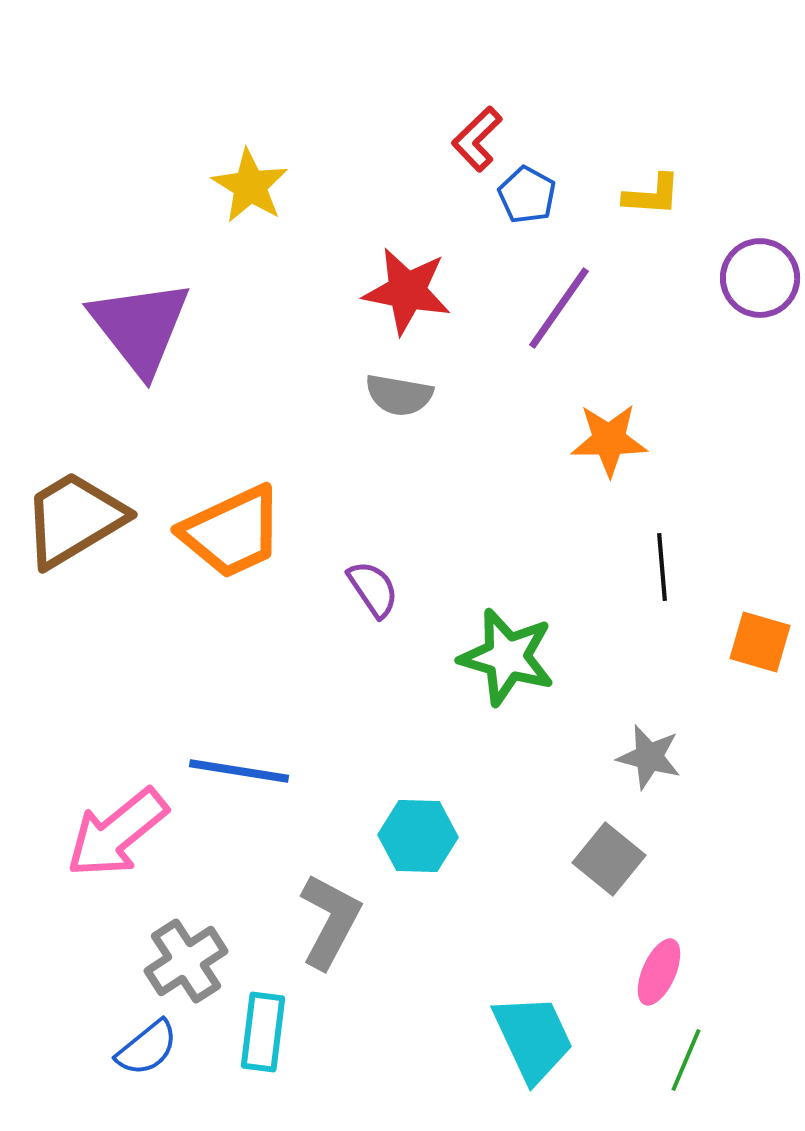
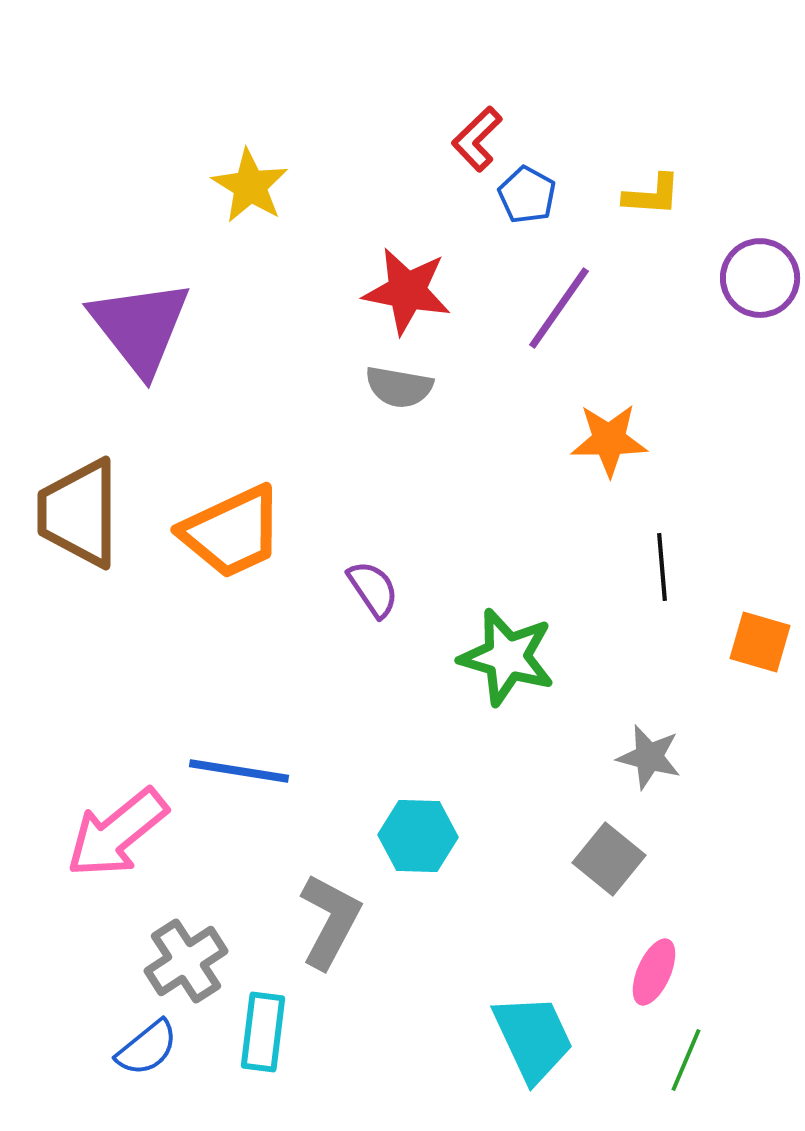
gray semicircle: moved 8 px up
brown trapezoid: moved 5 px right, 6 px up; rotated 59 degrees counterclockwise
pink ellipse: moved 5 px left
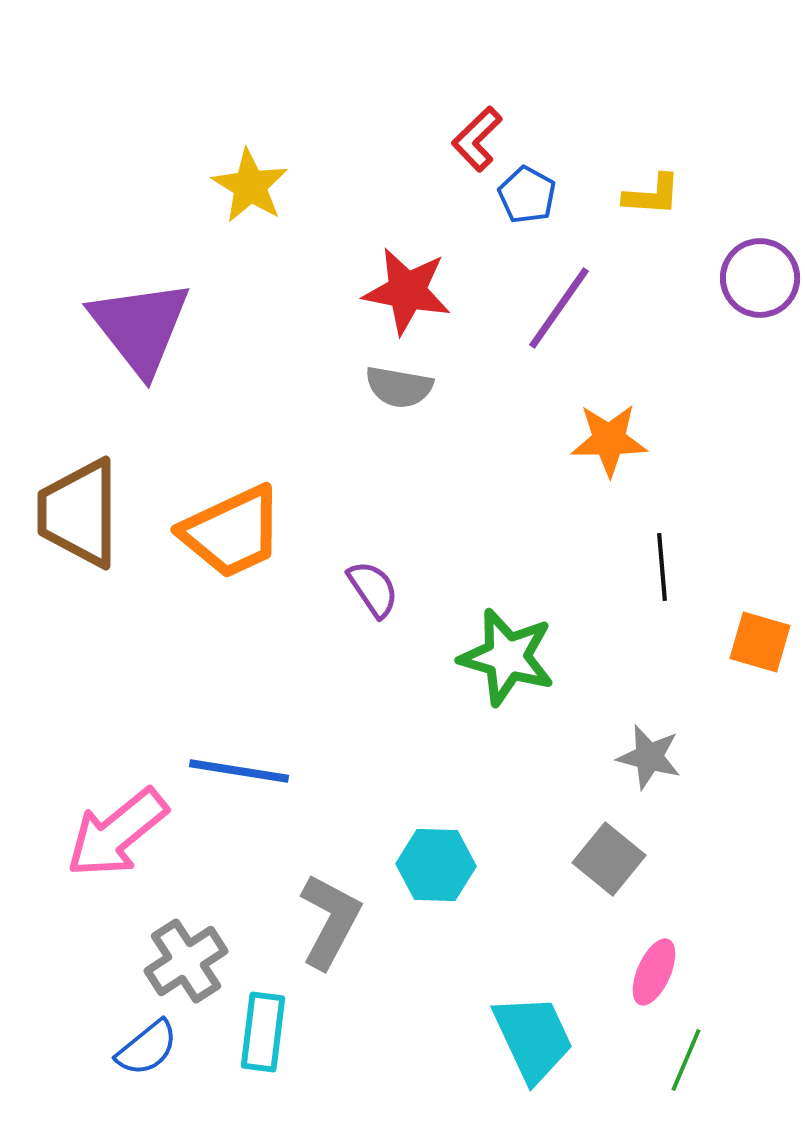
cyan hexagon: moved 18 px right, 29 px down
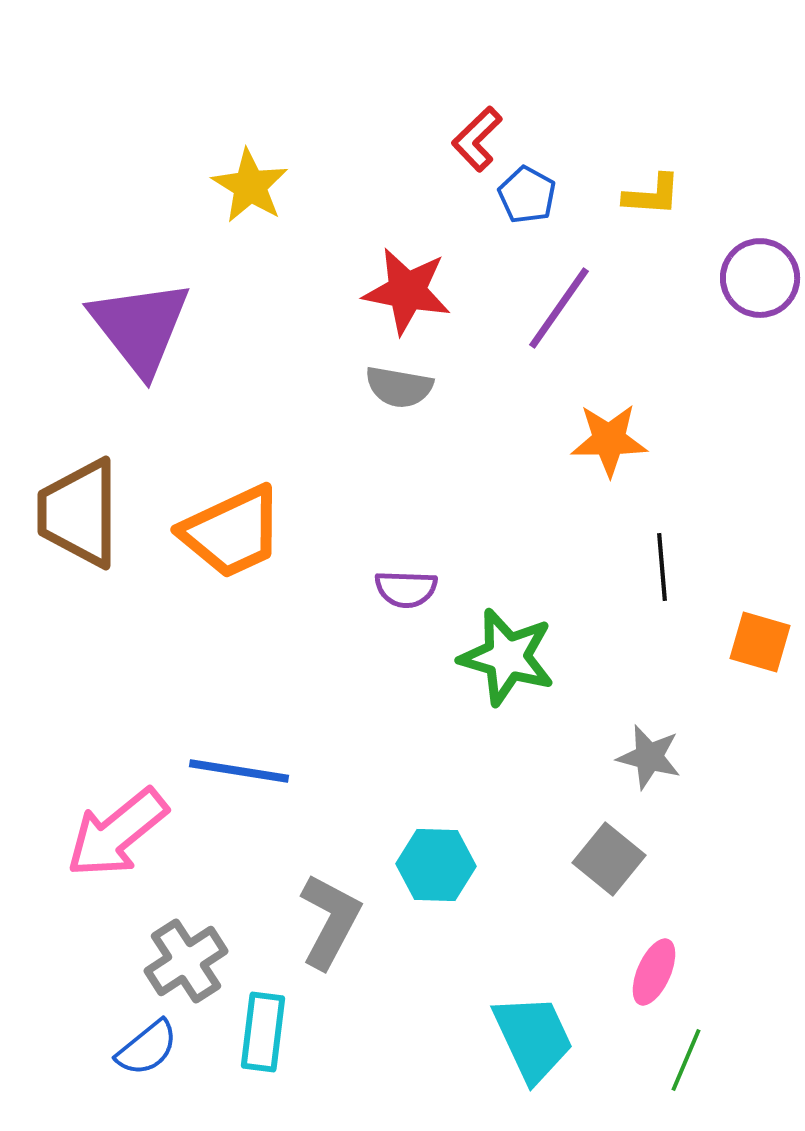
purple semicircle: moved 33 px right; rotated 126 degrees clockwise
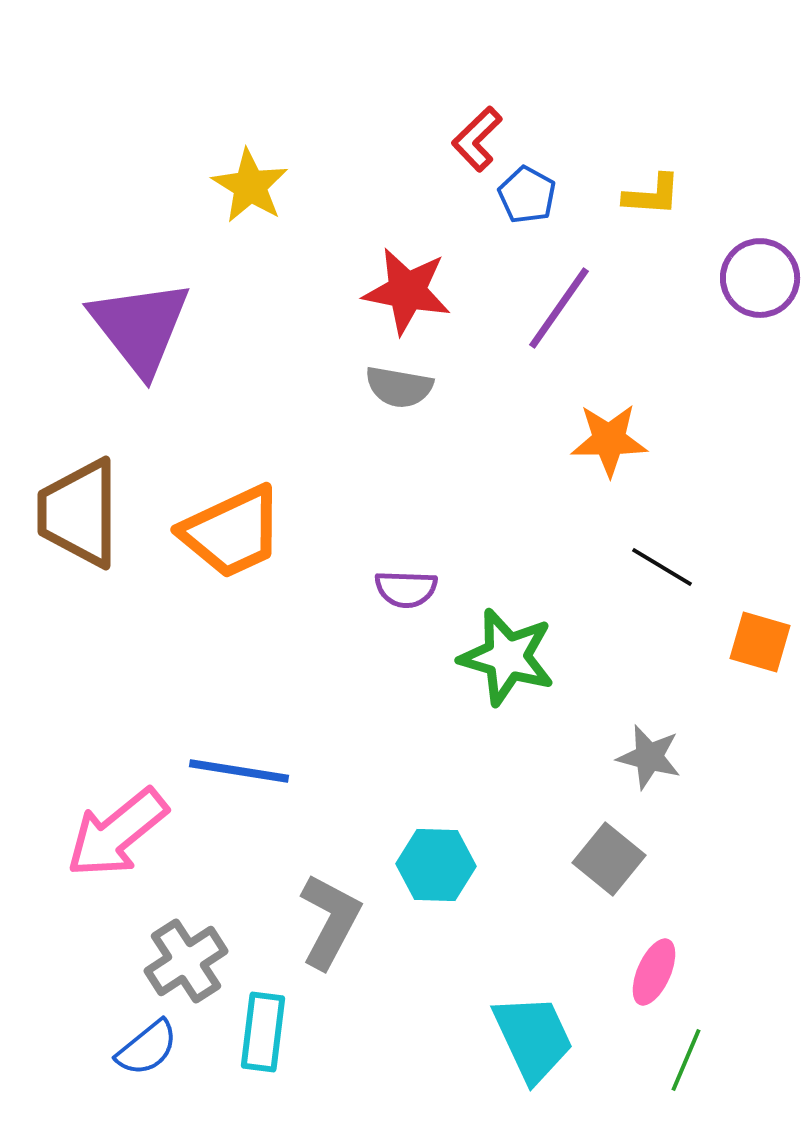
black line: rotated 54 degrees counterclockwise
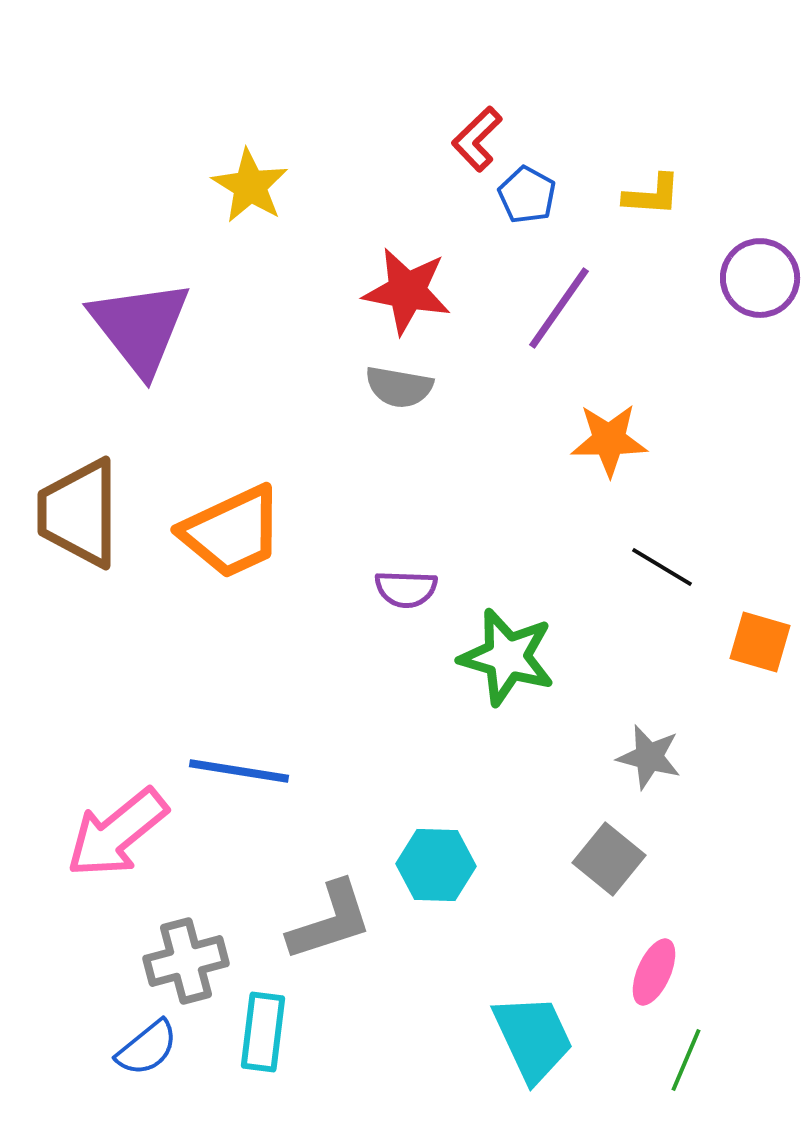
gray L-shape: rotated 44 degrees clockwise
gray cross: rotated 18 degrees clockwise
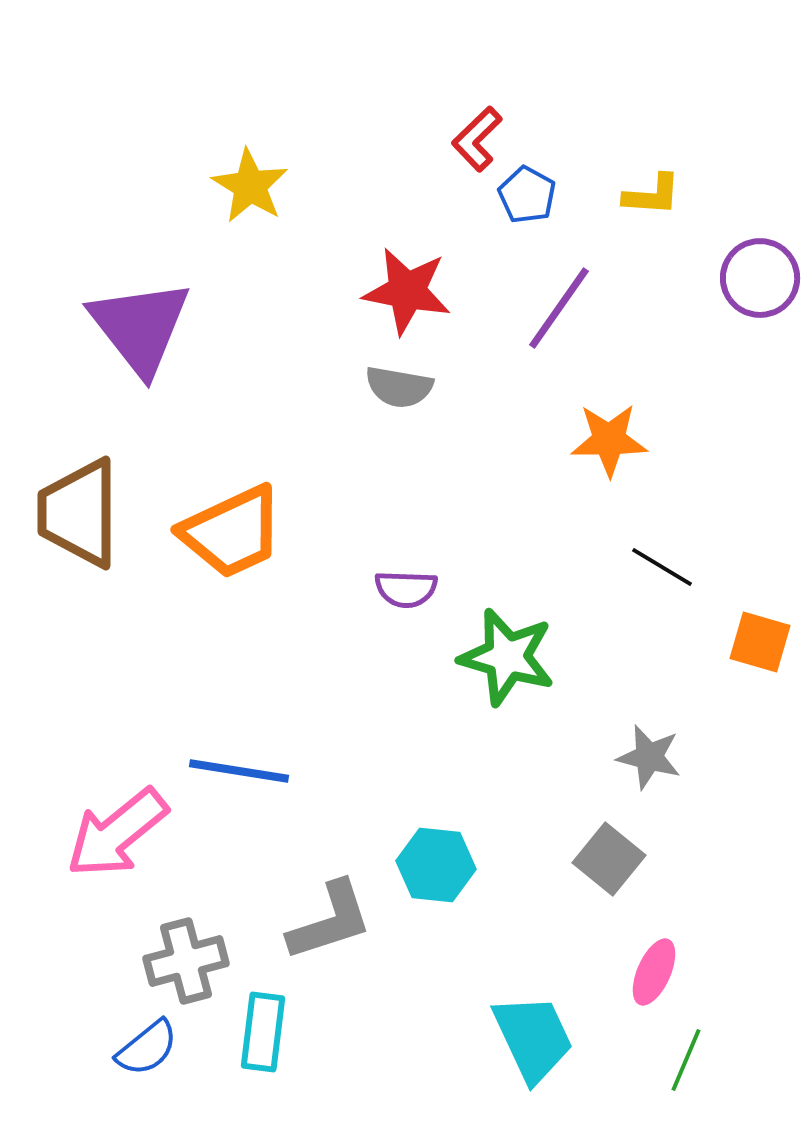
cyan hexagon: rotated 4 degrees clockwise
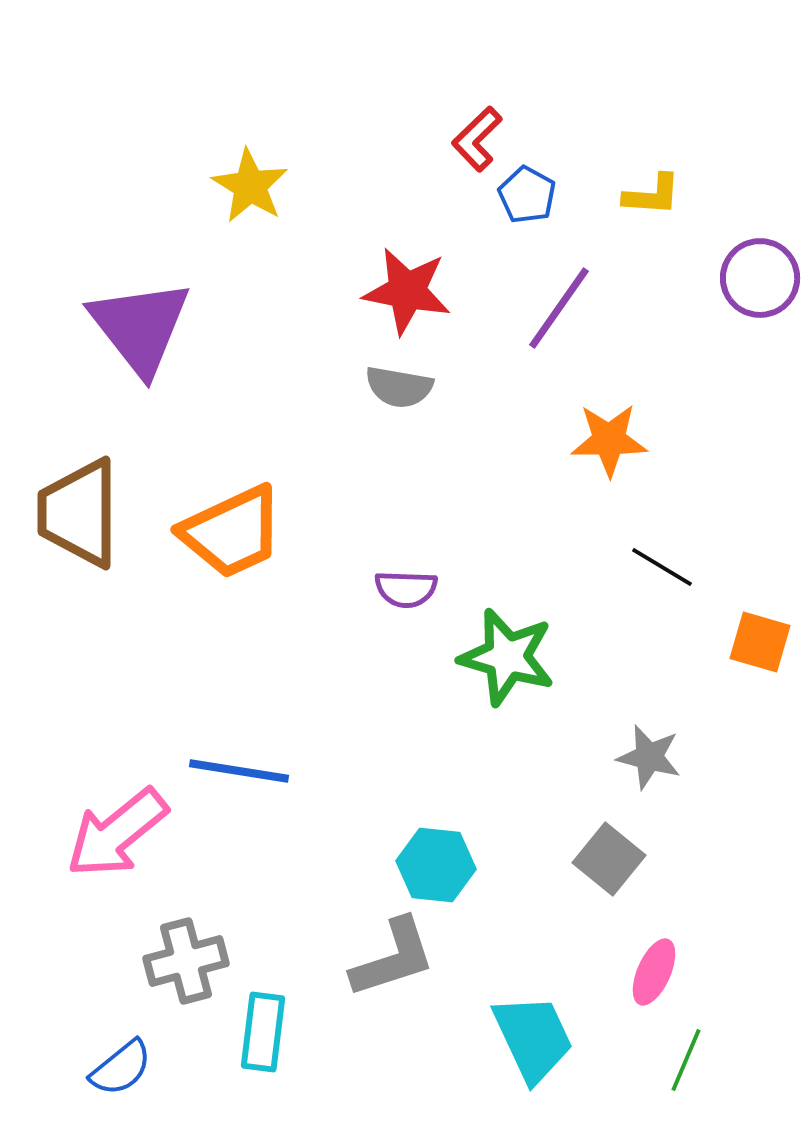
gray L-shape: moved 63 px right, 37 px down
blue semicircle: moved 26 px left, 20 px down
